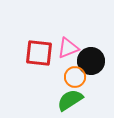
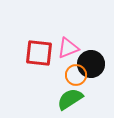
black circle: moved 3 px down
orange circle: moved 1 px right, 2 px up
green semicircle: moved 1 px up
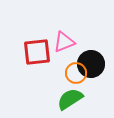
pink triangle: moved 4 px left, 6 px up
red square: moved 2 px left, 1 px up; rotated 12 degrees counterclockwise
orange circle: moved 2 px up
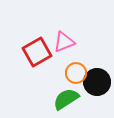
red square: rotated 24 degrees counterclockwise
black circle: moved 6 px right, 18 px down
green semicircle: moved 4 px left
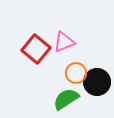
red square: moved 1 px left, 3 px up; rotated 20 degrees counterclockwise
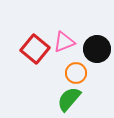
red square: moved 1 px left
black circle: moved 33 px up
green semicircle: moved 3 px right; rotated 16 degrees counterclockwise
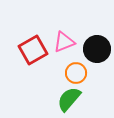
red square: moved 2 px left, 1 px down; rotated 20 degrees clockwise
